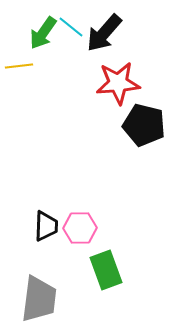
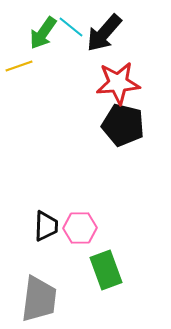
yellow line: rotated 12 degrees counterclockwise
black pentagon: moved 21 px left
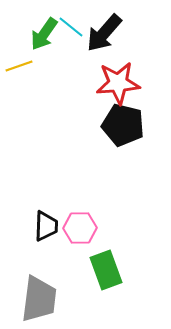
green arrow: moved 1 px right, 1 px down
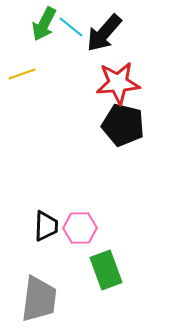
green arrow: moved 10 px up; rotated 8 degrees counterclockwise
yellow line: moved 3 px right, 8 px down
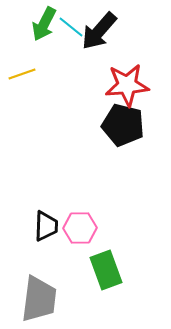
black arrow: moved 5 px left, 2 px up
red star: moved 9 px right, 2 px down
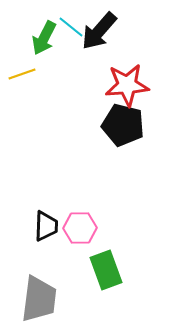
green arrow: moved 14 px down
